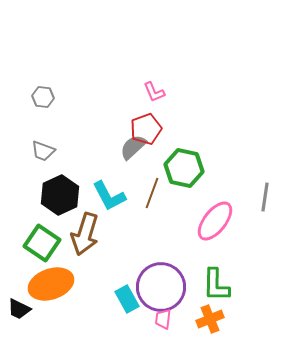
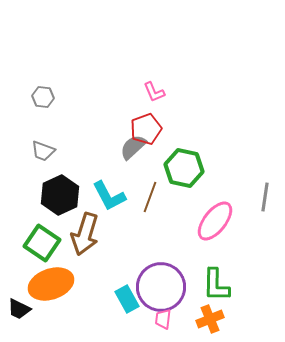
brown line: moved 2 px left, 4 px down
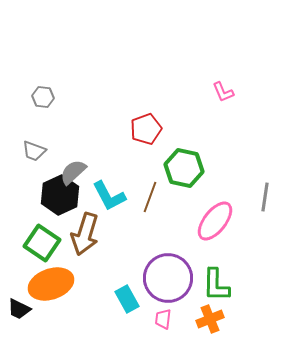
pink L-shape: moved 69 px right
gray semicircle: moved 60 px left, 25 px down
gray trapezoid: moved 9 px left
purple circle: moved 7 px right, 9 px up
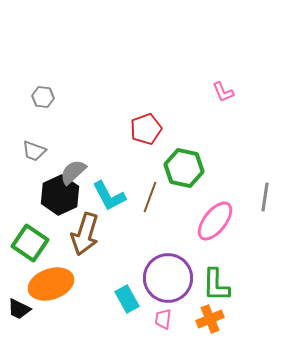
green square: moved 12 px left
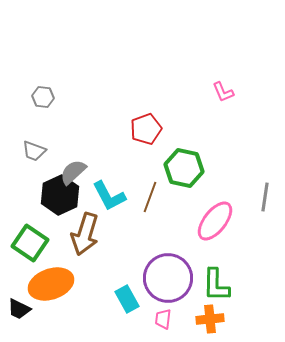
orange cross: rotated 16 degrees clockwise
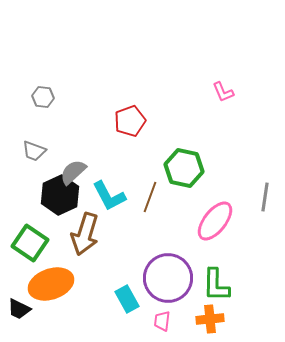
red pentagon: moved 16 px left, 8 px up
pink trapezoid: moved 1 px left, 2 px down
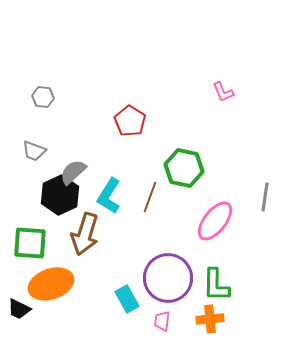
red pentagon: rotated 20 degrees counterclockwise
cyan L-shape: rotated 60 degrees clockwise
green square: rotated 30 degrees counterclockwise
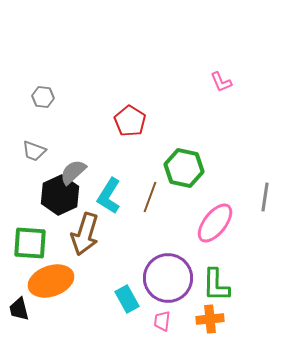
pink L-shape: moved 2 px left, 10 px up
pink ellipse: moved 2 px down
orange ellipse: moved 3 px up
black trapezoid: rotated 50 degrees clockwise
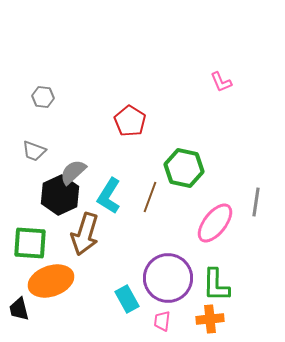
gray line: moved 9 px left, 5 px down
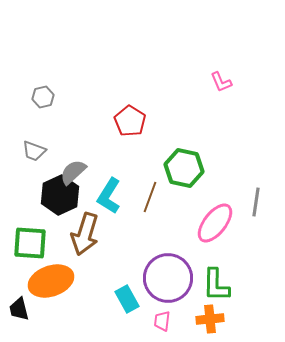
gray hexagon: rotated 20 degrees counterclockwise
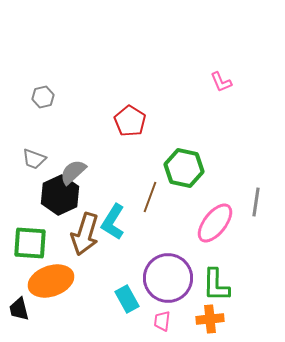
gray trapezoid: moved 8 px down
cyan L-shape: moved 4 px right, 26 px down
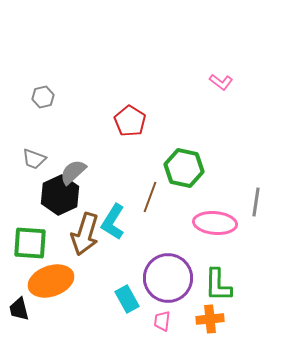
pink L-shape: rotated 30 degrees counterclockwise
pink ellipse: rotated 57 degrees clockwise
green L-shape: moved 2 px right
